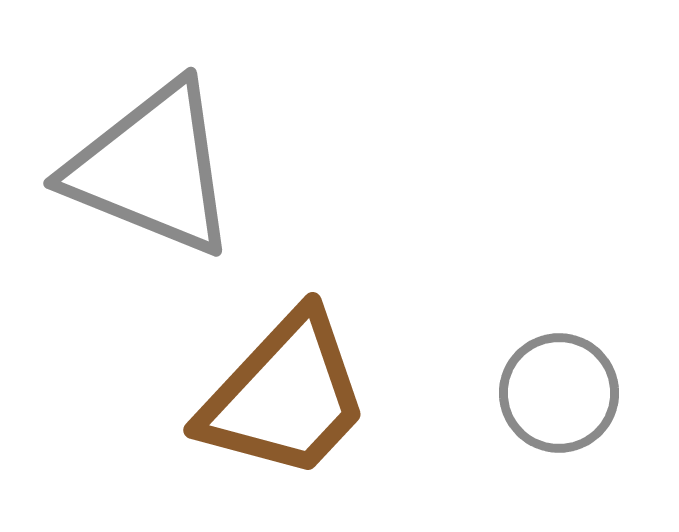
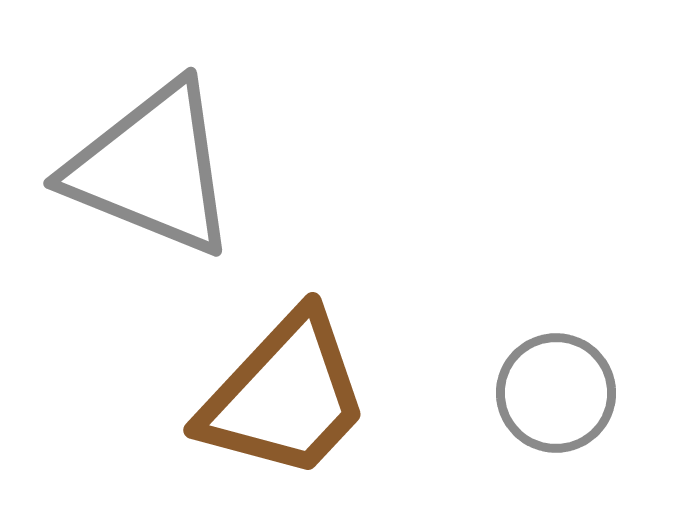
gray circle: moved 3 px left
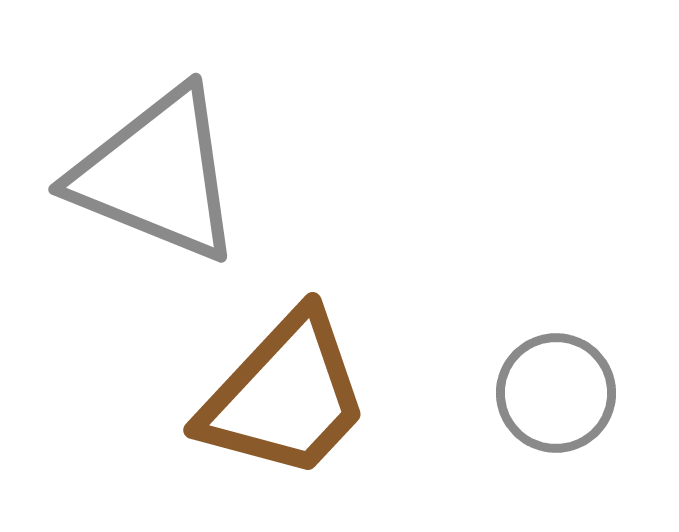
gray triangle: moved 5 px right, 6 px down
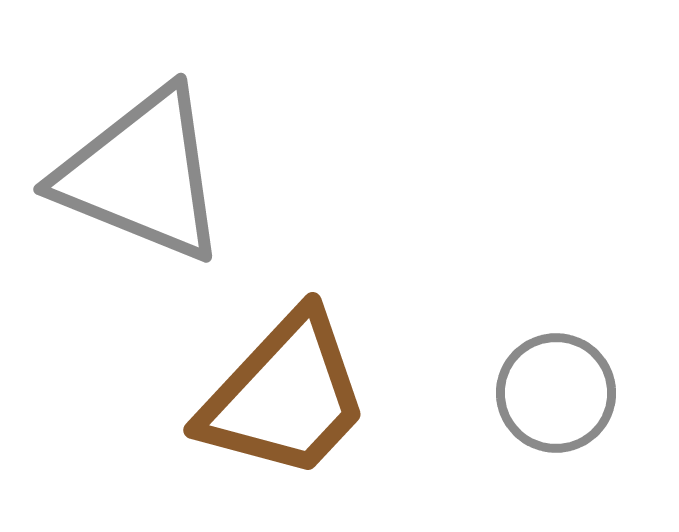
gray triangle: moved 15 px left
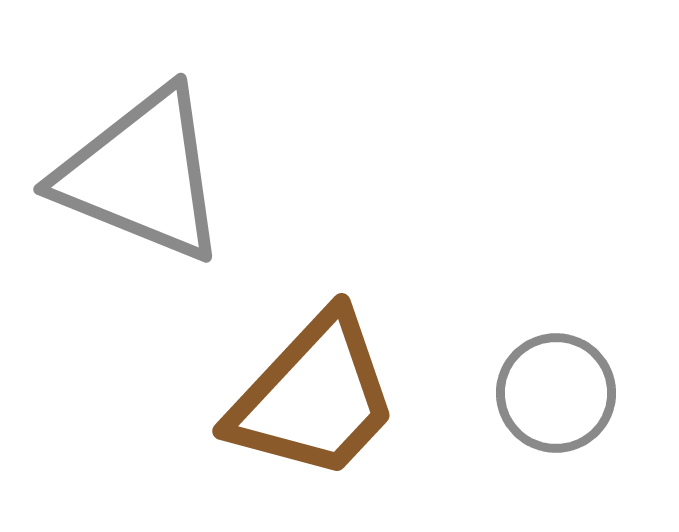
brown trapezoid: moved 29 px right, 1 px down
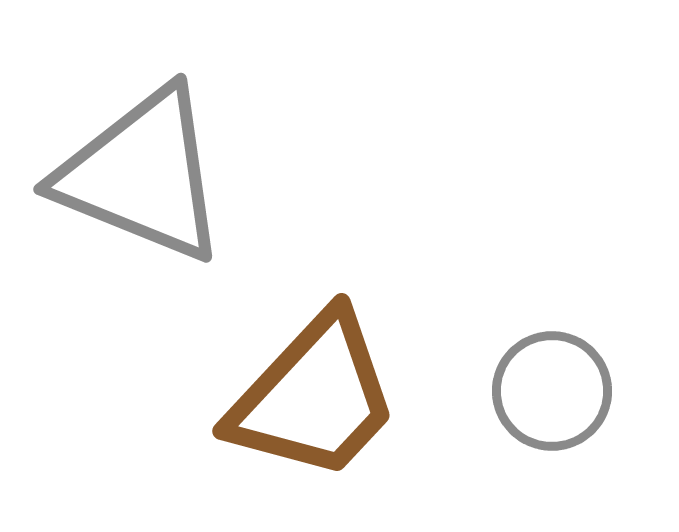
gray circle: moved 4 px left, 2 px up
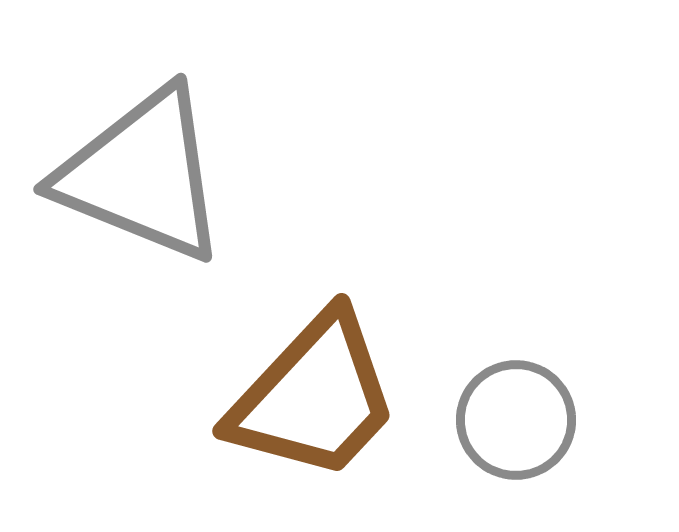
gray circle: moved 36 px left, 29 px down
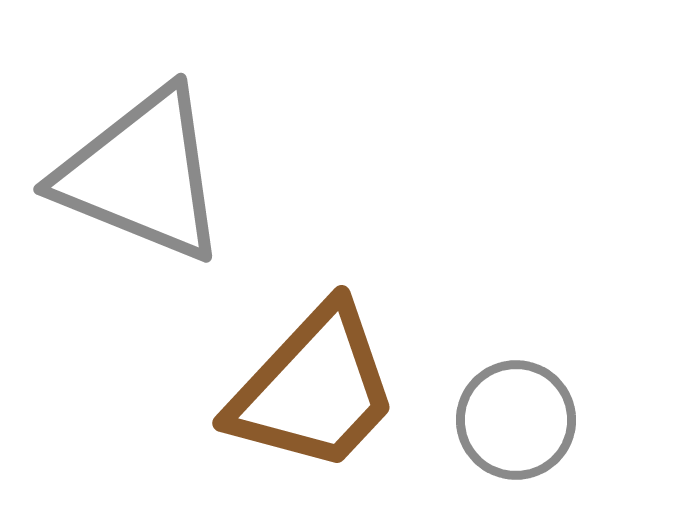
brown trapezoid: moved 8 px up
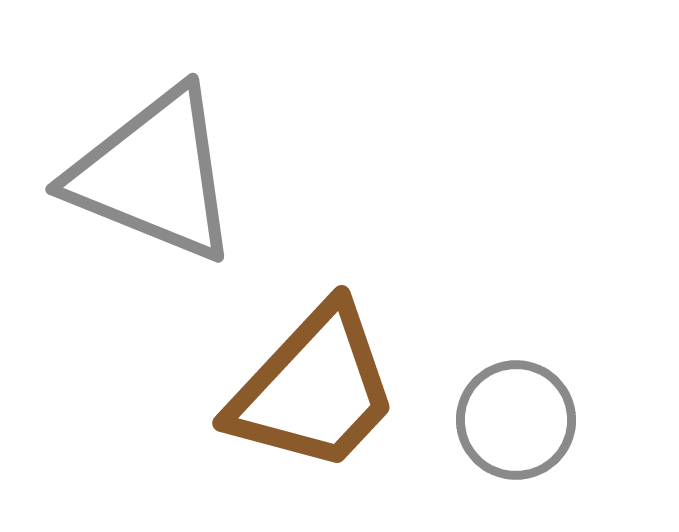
gray triangle: moved 12 px right
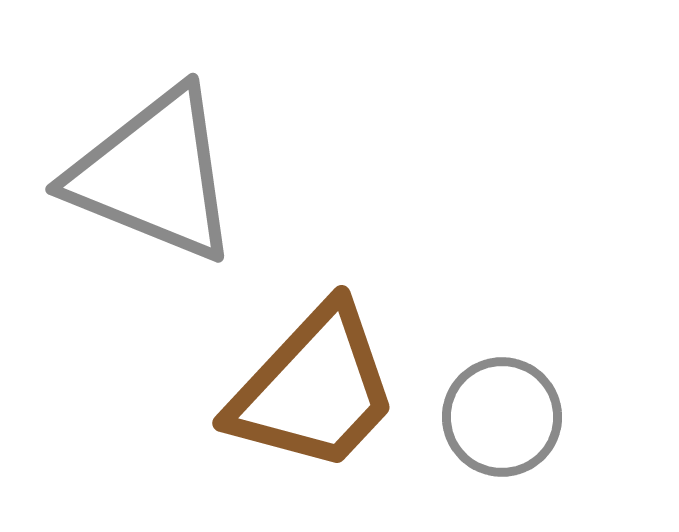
gray circle: moved 14 px left, 3 px up
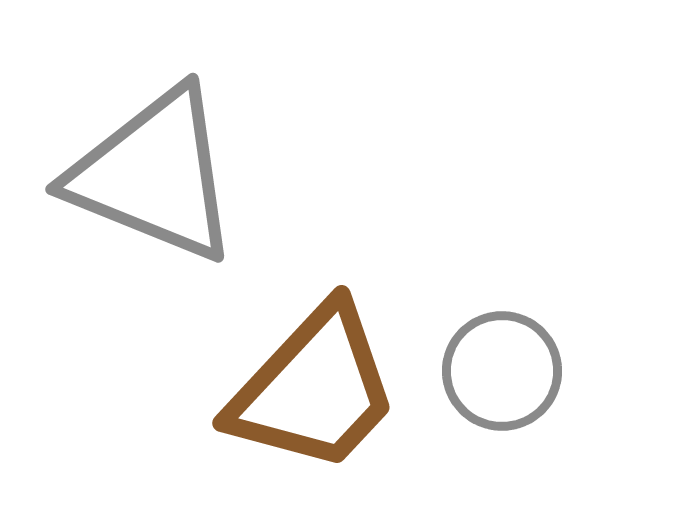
gray circle: moved 46 px up
